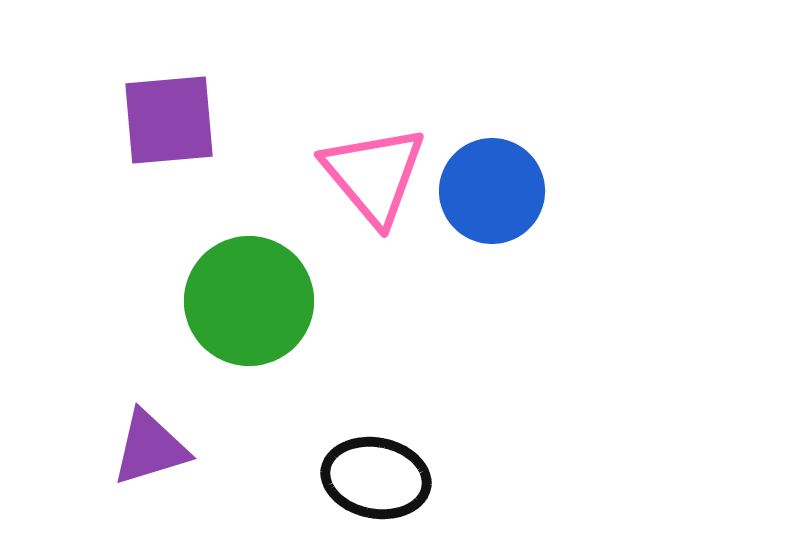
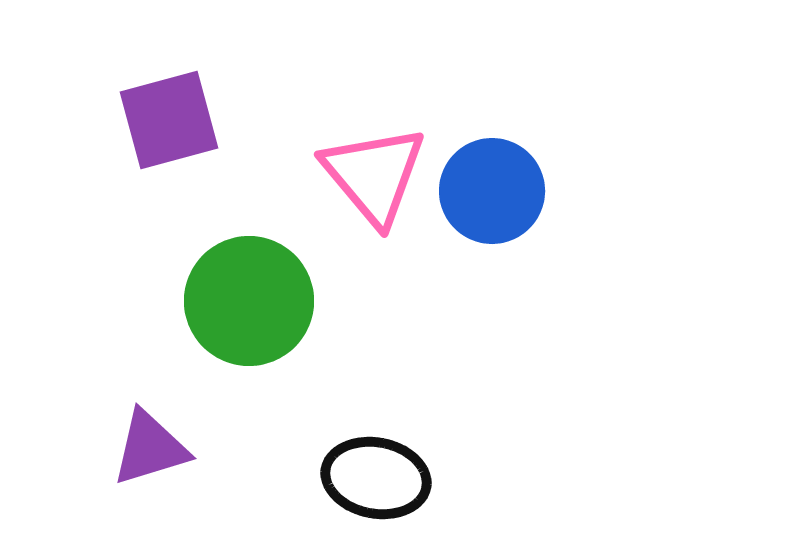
purple square: rotated 10 degrees counterclockwise
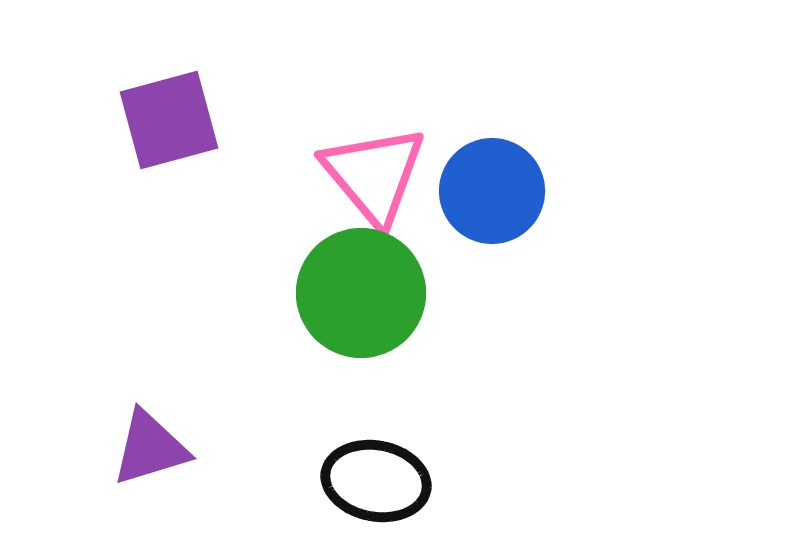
green circle: moved 112 px right, 8 px up
black ellipse: moved 3 px down
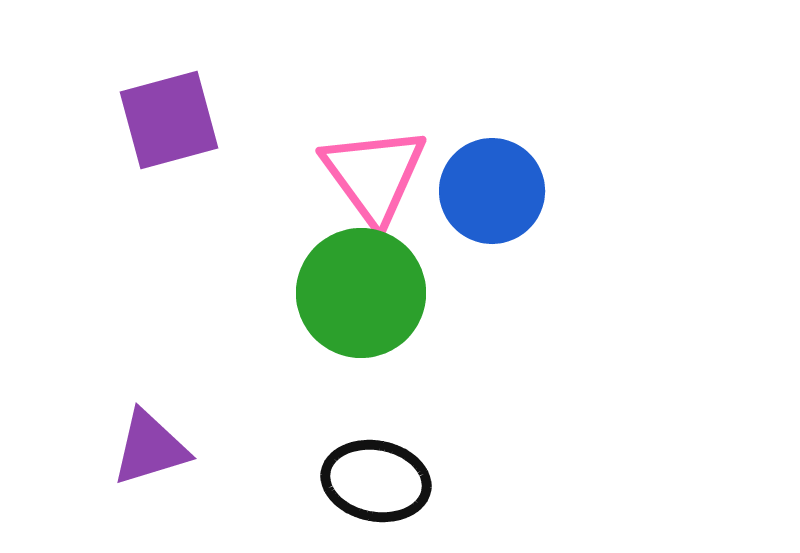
pink triangle: rotated 4 degrees clockwise
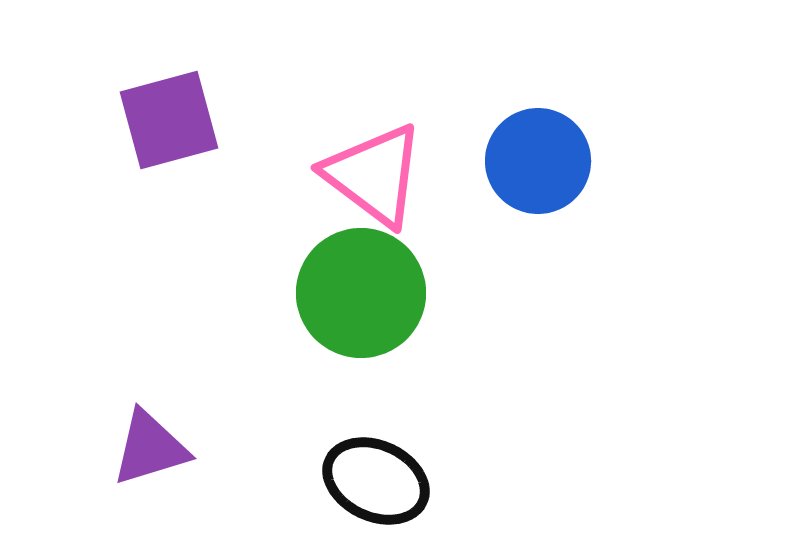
pink triangle: rotated 17 degrees counterclockwise
blue circle: moved 46 px right, 30 px up
black ellipse: rotated 14 degrees clockwise
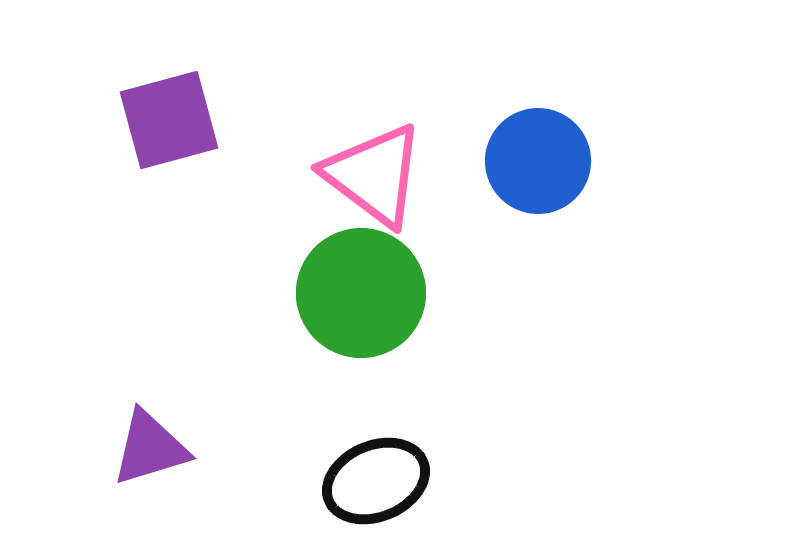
black ellipse: rotated 48 degrees counterclockwise
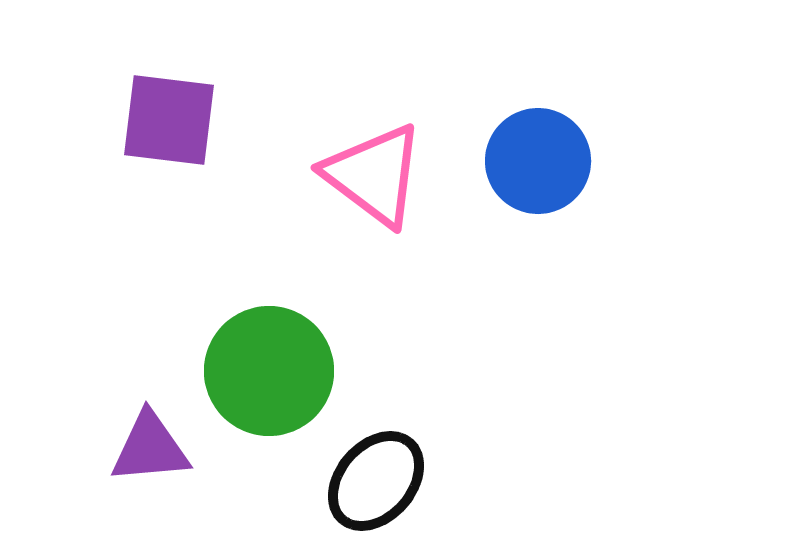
purple square: rotated 22 degrees clockwise
green circle: moved 92 px left, 78 px down
purple triangle: rotated 12 degrees clockwise
black ellipse: rotated 26 degrees counterclockwise
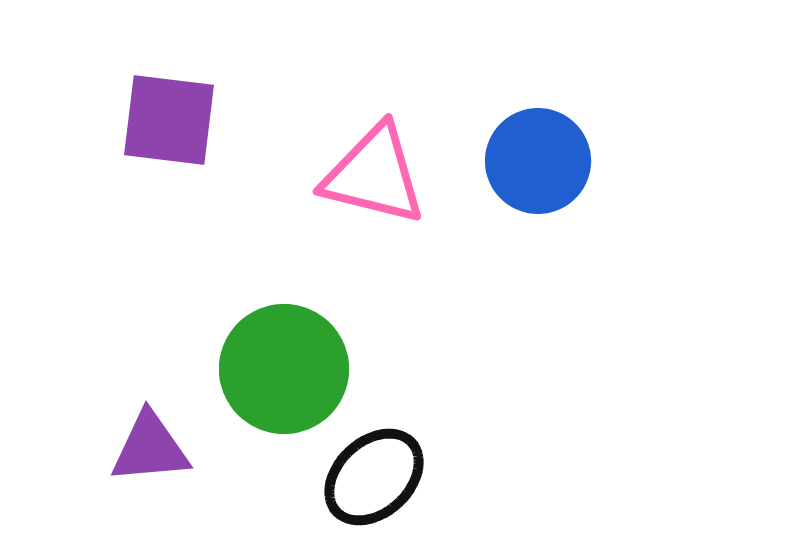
pink triangle: rotated 23 degrees counterclockwise
green circle: moved 15 px right, 2 px up
black ellipse: moved 2 px left, 4 px up; rotated 6 degrees clockwise
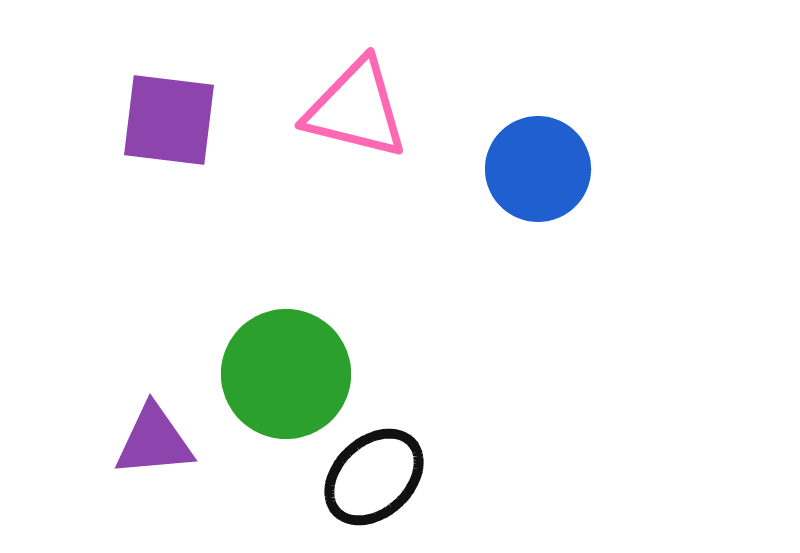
blue circle: moved 8 px down
pink triangle: moved 18 px left, 66 px up
green circle: moved 2 px right, 5 px down
purple triangle: moved 4 px right, 7 px up
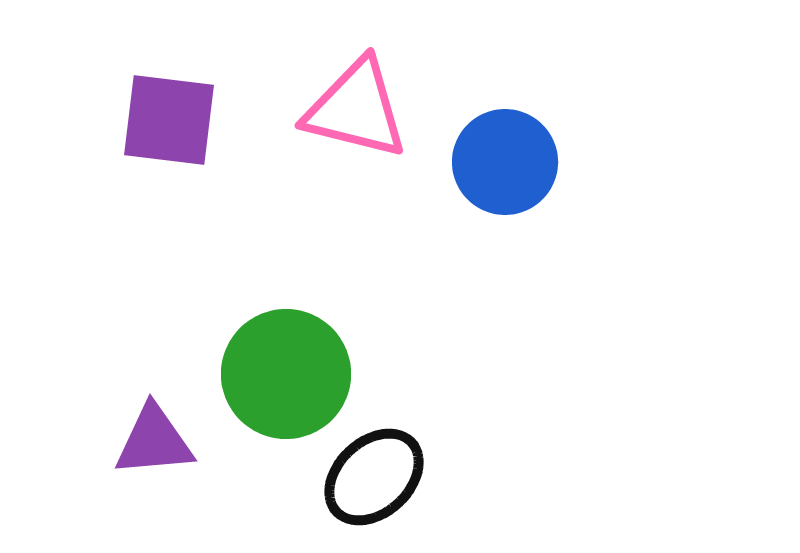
blue circle: moved 33 px left, 7 px up
